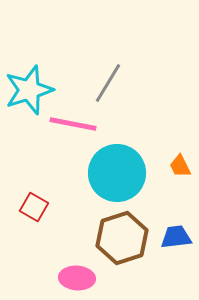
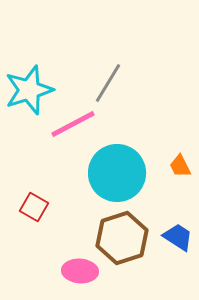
pink line: rotated 39 degrees counterclockwise
blue trapezoid: moved 2 px right; rotated 40 degrees clockwise
pink ellipse: moved 3 px right, 7 px up
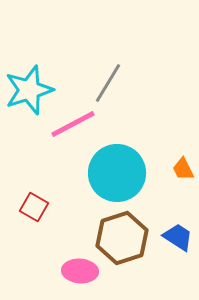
orange trapezoid: moved 3 px right, 3 px down
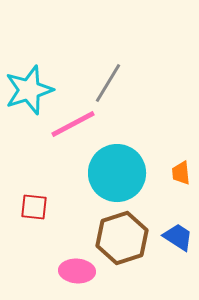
orange trapezoid: moved 2 px left, 4 px down; rotated 20 degrees clockwise
red square: rotated 24 degrees counterclockwise
pink ellipse: moved 3 px left
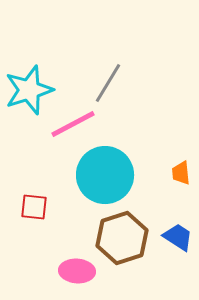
cyan circle: moved 12 px left, 2 px down
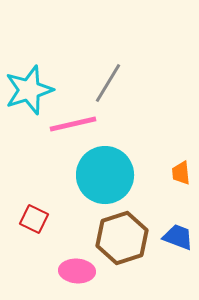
pink line: rotated 15 degrees clockwise
red square: moved 12 px down; rotated 20 degrees clockwise
blue trapezoid: rotated 12 degrees counterclockwise
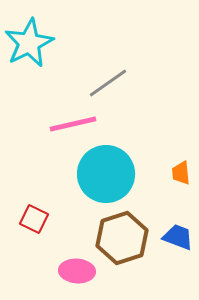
gray line: rotated 24 degrees clockwise
cyan star: moved 47 px up; rotated 9 degrees counterclockwise
cyan circle: moved 1 px right, 1 px up
